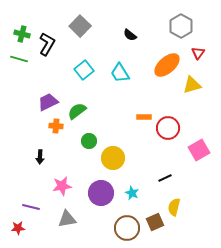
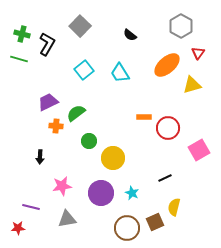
green semicircle: moved 1 px left, 2 px down
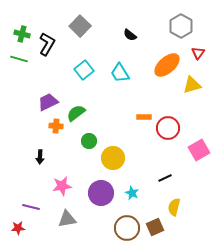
brown square: moved 5 px down
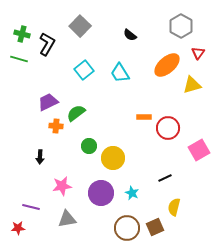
green circle: moved 5 px down
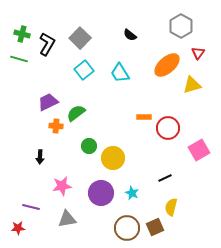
gray square: moved 12 px down
yellow semicircle: moved 3 px left
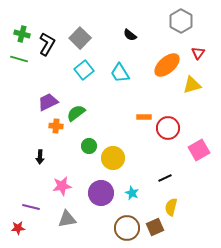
gray hexagon: moved 5 px up
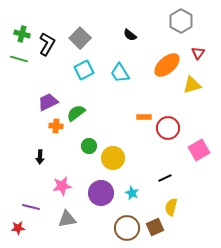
cyan square: rotated 12 degrees clockwise
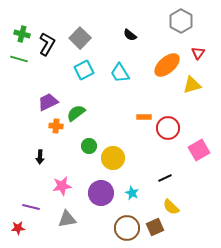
yellow semicircle: rotated 60 degrees counterclockwise
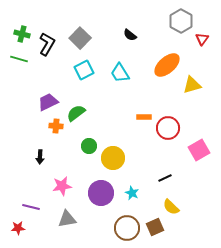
red triangle: moved 4 px right, 14 px up
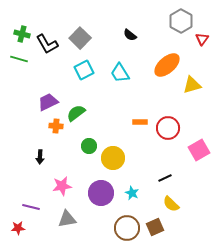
black L-shape: rotated 120 degrees clockwise
orange rectangle: moved 4 px left, 5 px down
yellow semicircle: moved 3 px up
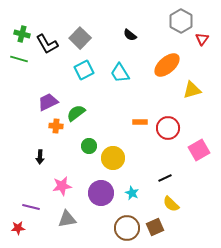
yellow triangle: moved 5 px down
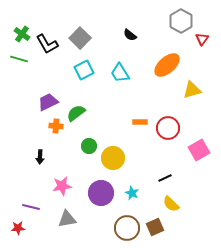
green cross: rotated 21 degrees clockwise
